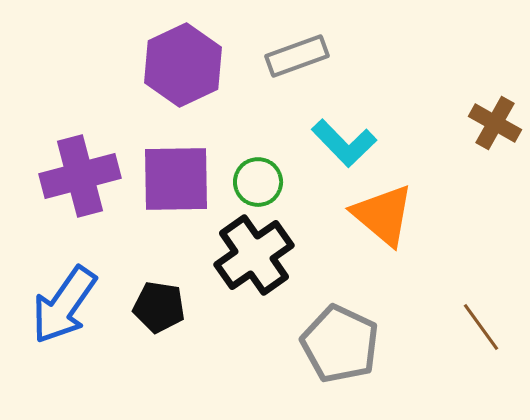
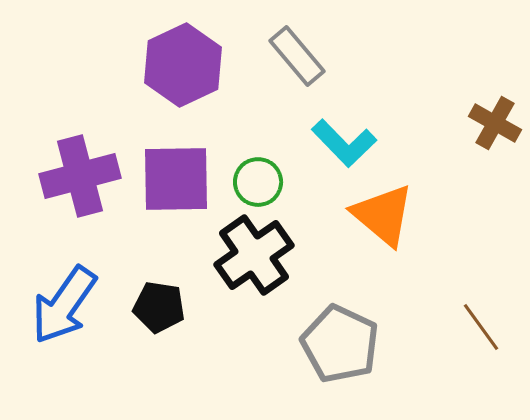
gray rectangle: rotated 70 degrees clockwise
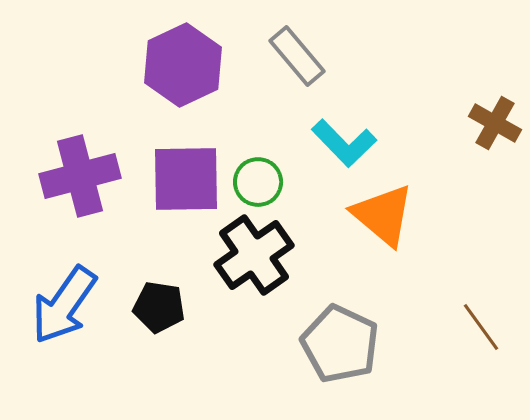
purple square: moved 10 px right
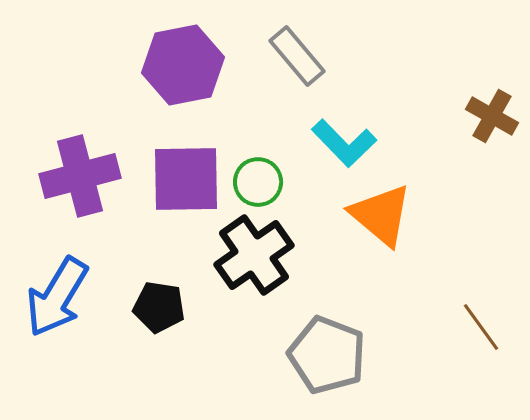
purple hexagon: rotated 14 degrees clockwise
brown cross: moved 3 px left, 7 px up
orange triangle: moved 2 px left
blue arrow: moved 7 px left, 8 px up; rotated 4 degrees counterclockwise
gray pentagon: moved 13 px left, 11 px down; rotated 4 degrees counterclockwise
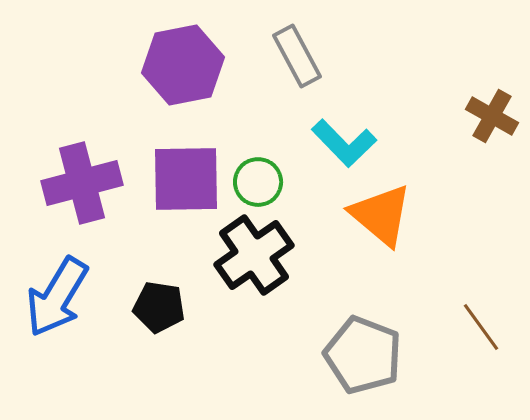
gray rectangle: rotated 12 degrees clockwise
purple cross: moved 2 px right, 7 px down
gray pentagon: moved 36 px right
